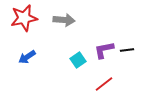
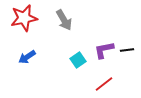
gray arrow: rotated 55 degrees clockwise
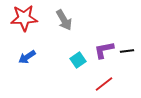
red star: rotated 8 degrees clockwise
black line: moved 1 px down
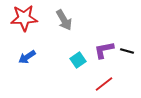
black line: rotated 24 degrees clockwise
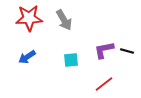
red star: moved 5 px right
cyan square: moved 7 px left; rotated 28 degrees clockwise
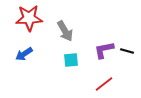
gray arrow: moved 1 px right, 11 px down
blue arrow: moved 3 px left, 3 px up
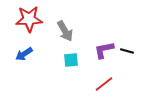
red star: moved 1 px down
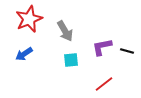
red star: rotated 20 degrees counterclockwise
purple L-shape: moved 2 px left, 3 px up
